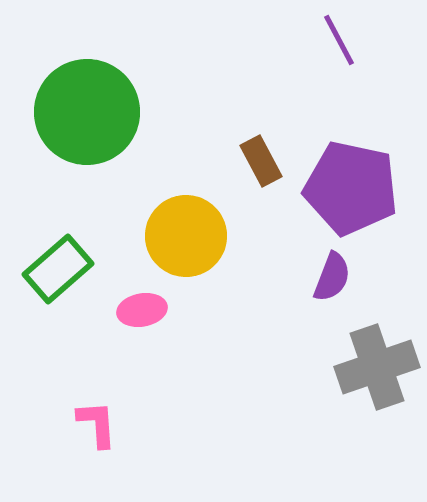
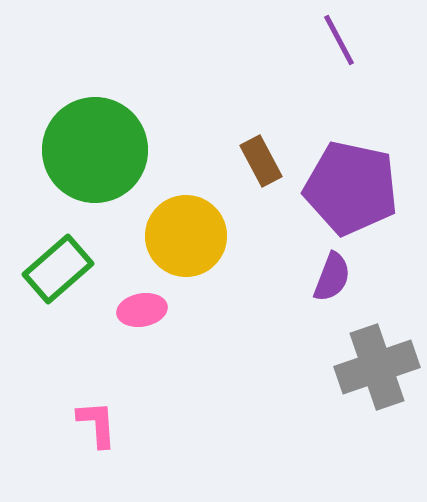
green circle: moved 8 px right, 38 px down
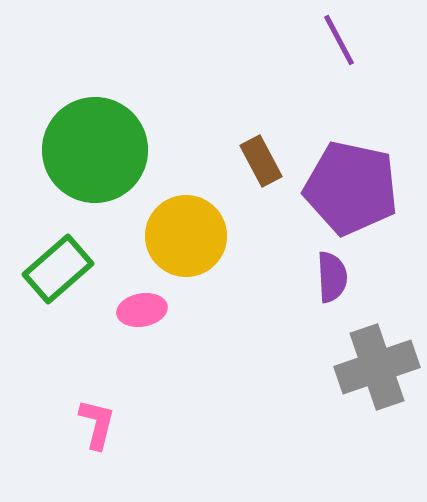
purple semicircle: rotated 24 degrees counterclockwise
pink L-shape: rotated 18 degrees clockwise
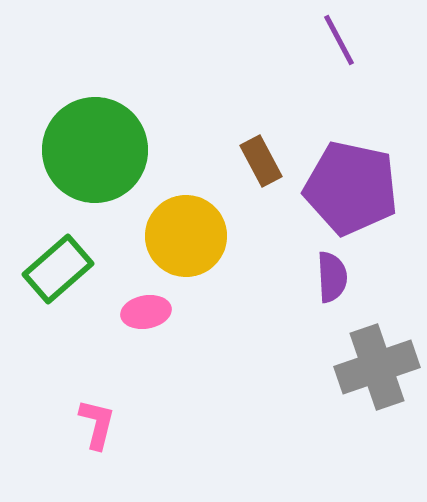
pink ellipse: moved 4 px right, 2 px down
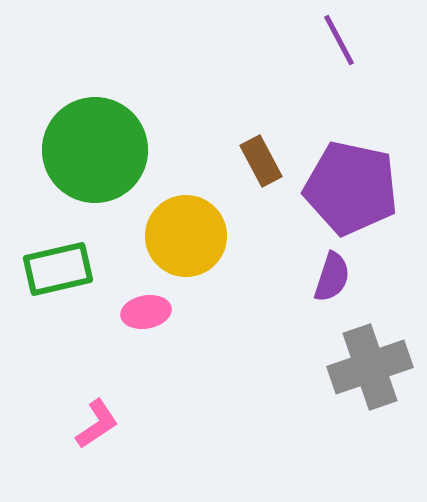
green rectangle: rotated 28 degrees clockwise
purple semicircle: rotated 21 degrees clockwise
gray cross: moved 7 px left
pink L-shape: rotated 42 degrees clockwise
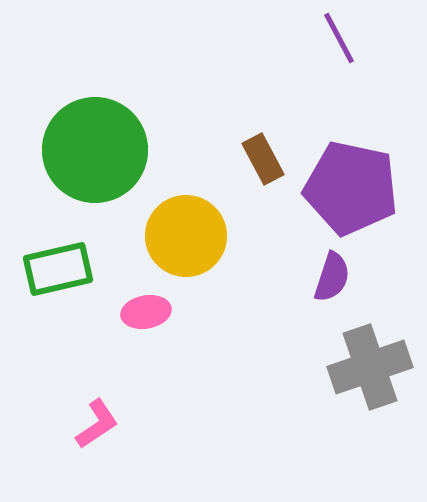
purple line: moved 2 px up
brown rectangle: moved 2 px right, 2 px up
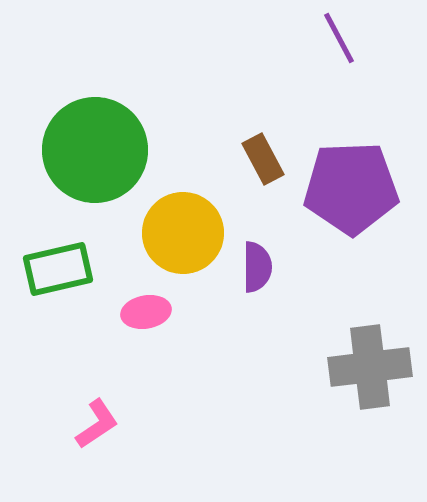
purple pentagon: rotated 14 degrees counterclockwise
yellow circle: moved 3 px left, 3 px up
purple semicircle: moved 75 px left, 10 px up; rotated 18 degrees counterclockwise
gray cross: rotated 12 degrees clockwise
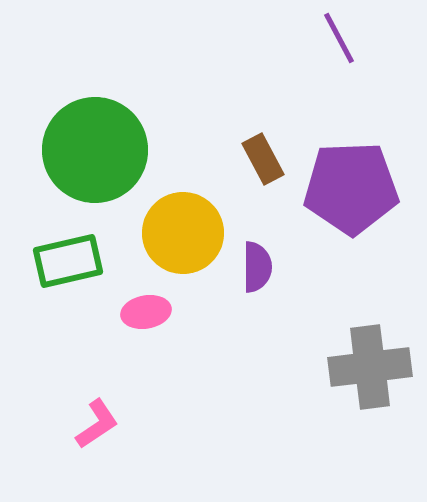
green rectangle: moved 10 px right, 8 px up
